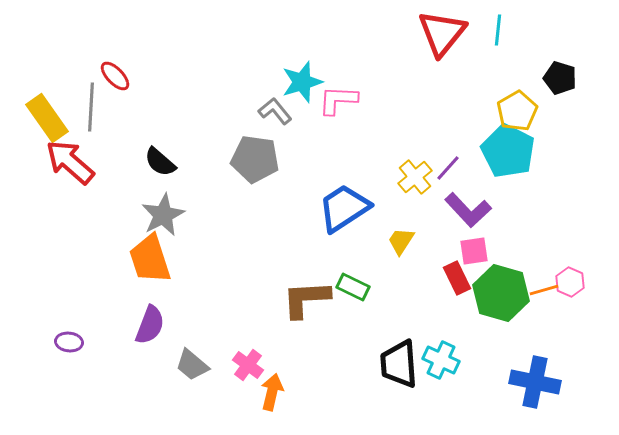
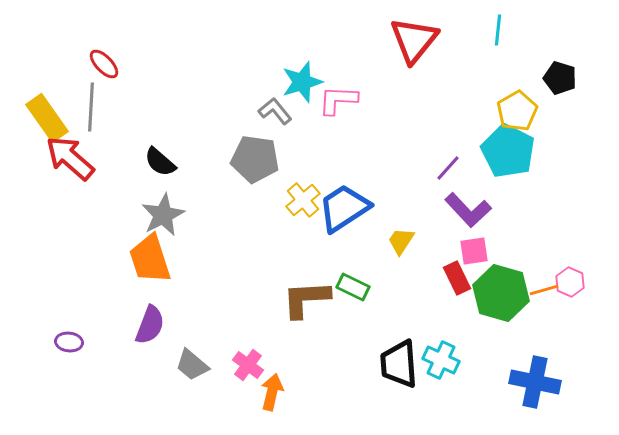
red triangle: moved 28 px left, 7 px down
red ellipse: moved 11 px left, 12 px up
red arrow: moved 4 px up
yellow cross: moved 112 px left, 23 px down
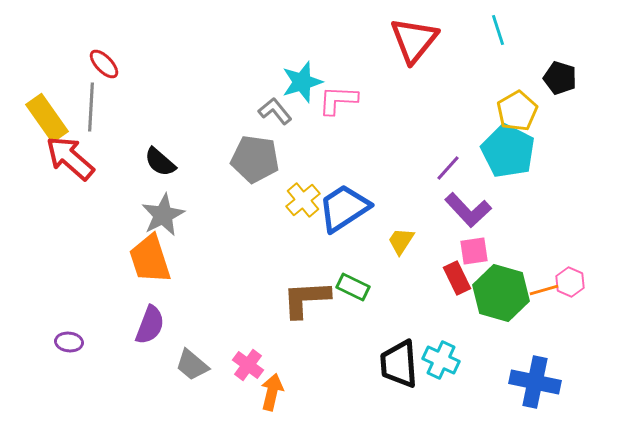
cyan line: rotated 24 degrees counterclockwise
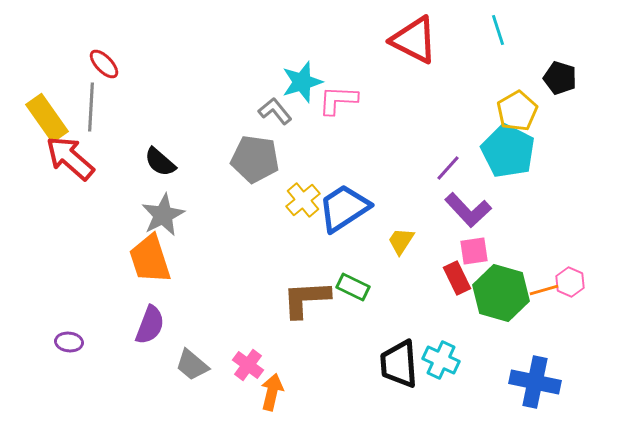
red triangle: rotated 42 degrees counterclockwise
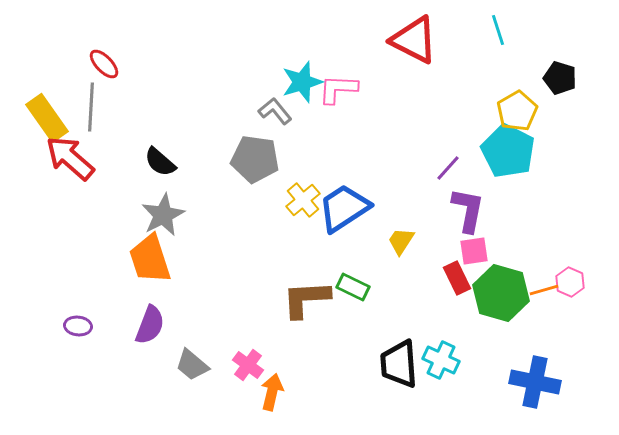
pink L-shape: moved 11 px up
purple L-shape: rotated 126 degrees counterclockwise
purple ellipse: moved 9 px right, 16 px up
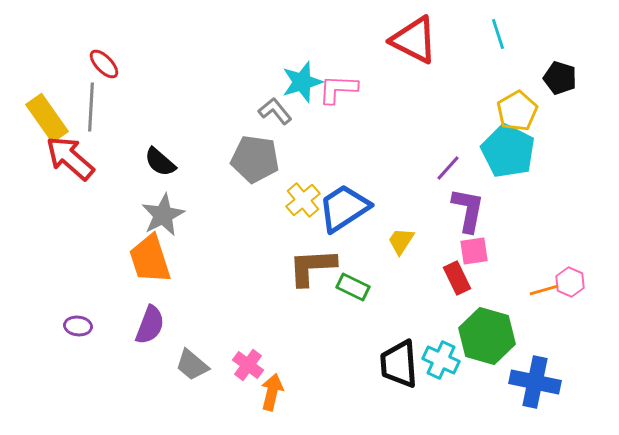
cyan line: moved 4 px down
green hexagon: moved 14 px left, 43 px down
brown L-shape: moved 6 px right, 32 px up
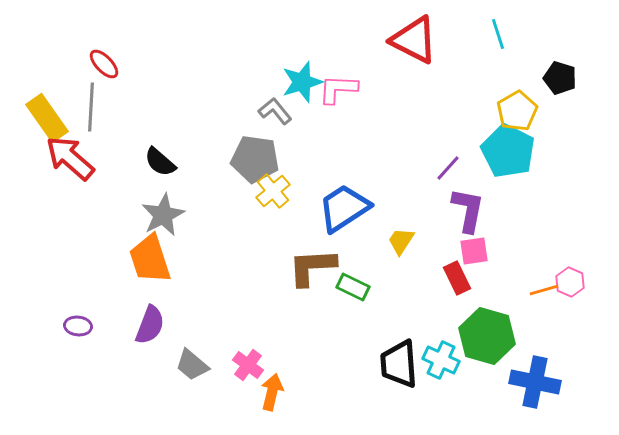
yellow cross: moved 30 px left, 9 px up
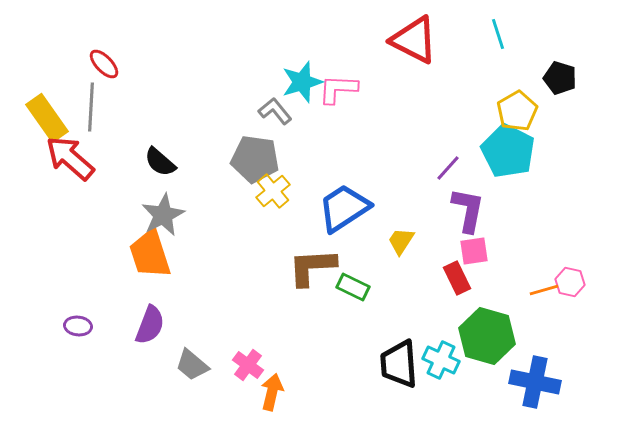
orange trapezoid: moved 5 px up
pink hexagon: rotated 12 degrees counterclockwise
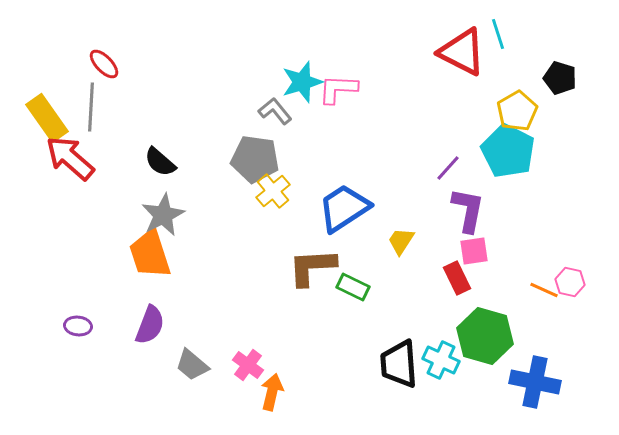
red triangle: moved 48 px right, 12 px down
orange line: rotated 40 degrees clockwise
green hexagon: moved 2 px left
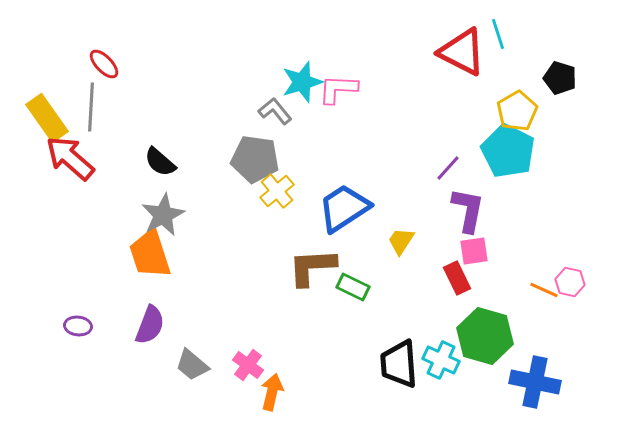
yellow cross: moved 4 px right
